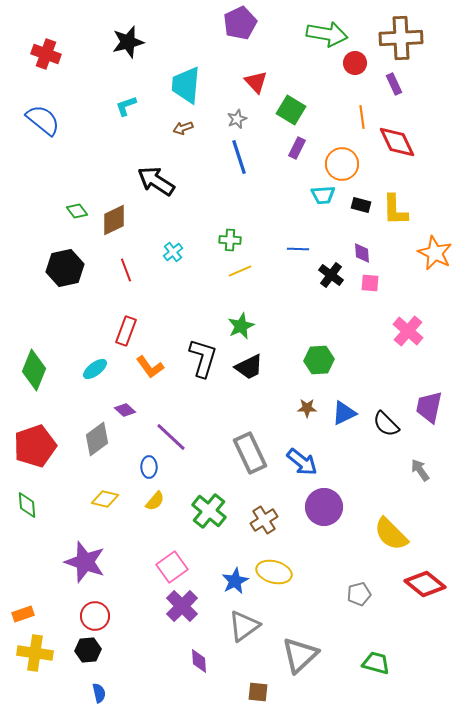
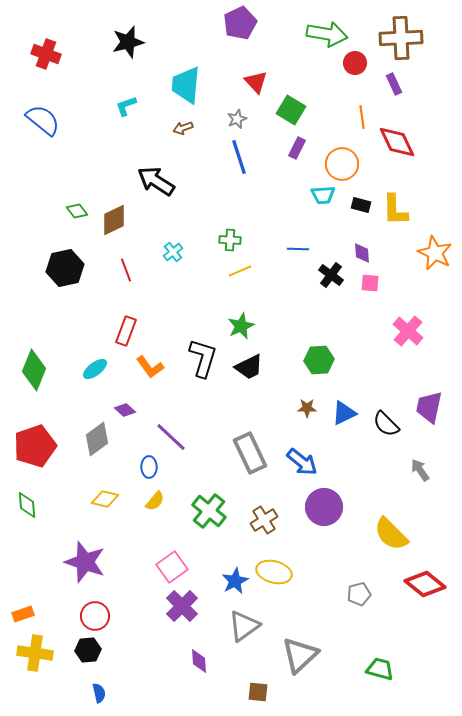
green trapezoid at (376, 663): moved 4 px right, 6 px down
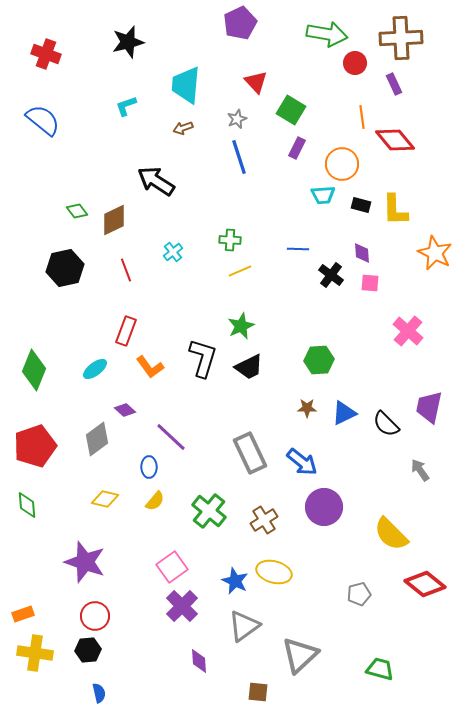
red diamond at (397, 142): moved 2 px left, 2 px up; rotated 15 degrees counterclockwise
blue star at (235, 581): rotated 20 degrees counterclockwise
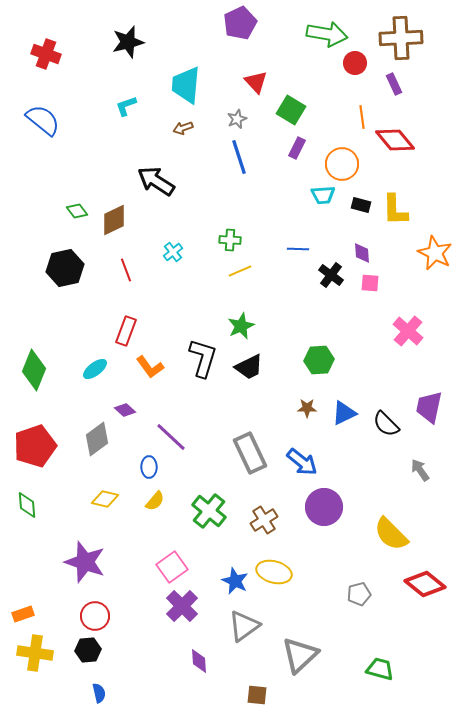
brown square at (258, 692): moved 1 px left, 3 px down
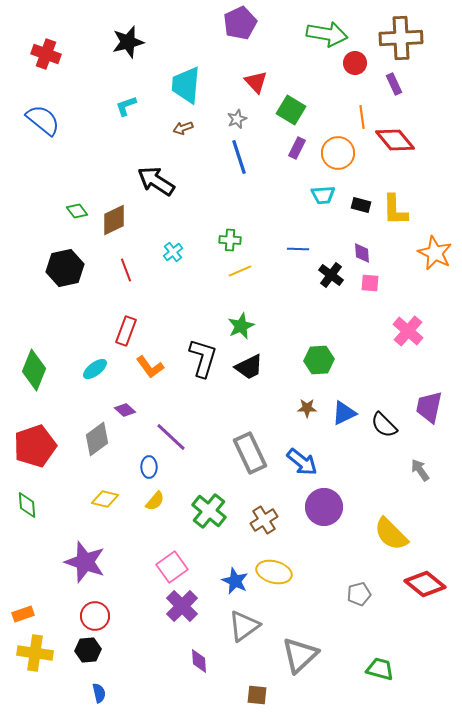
orange circle at (342, 164): moved 4 px left, 11 px up
black semicircle at (386, 424): moved 2 px left, 1 px down
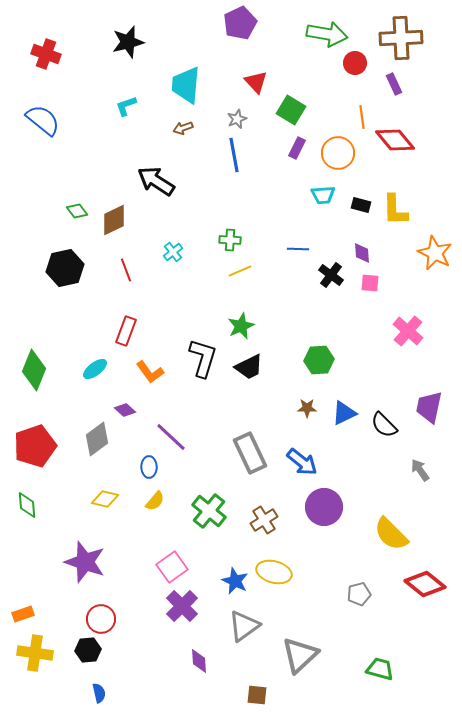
blue line at (239, 157): moved 5 px left, 2 px up; rotated 8 degrees clockwise
orange L-shape at (150, 367): moved 5 px down
red circle at (95, 616): moved 6 px right, 3 px down
